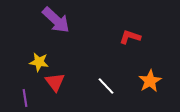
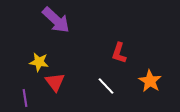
red L-shape: moved 11 px left, 16 px down; rotated 90 degrees counterclockwise
orange star: rotated 10 degrees counterclockwise
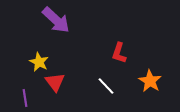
yellow star: rotated 18 degrees clockwise
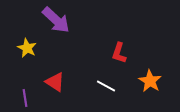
yellow star: moved 12 px left, 14 px up
red triangle: rotated 20 degrees counterclockwise
white line: rotated 18 degrees counterclockwise
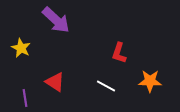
yellow star: moved 6 px left
orange star: rotated 30 degrees counterclockwise
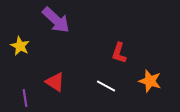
yellow star: moved 1 px left, 2 px up
orange star: rotated 15 degrees clockwise
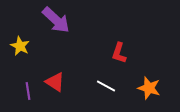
orange star: moved 1 px left, 7 px down
purple line: moved 3 px right, 7 px up
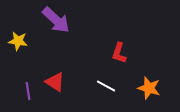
yellow star: moved 2 px left, 5 px up; rotated 18 degrees counterclockwise
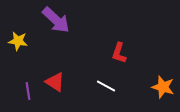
orange star: moved 14 px right, 1 px up
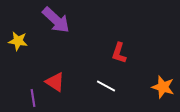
purple line: moved 5 px right, 7 px down
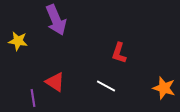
purple arrow: rotated 24 degrees clockwise
orange star: moved 1 px right, 1 px down
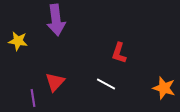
purple arrow: rotated 16 degrees clockwise
red triangle: rotated 40 degrees clockwise
white line: moved 2 px up
